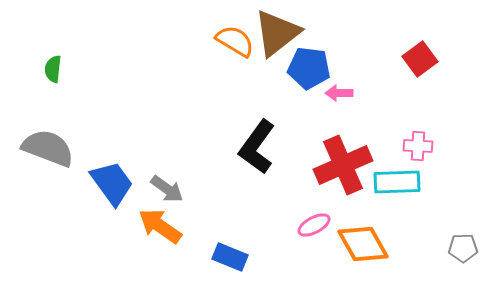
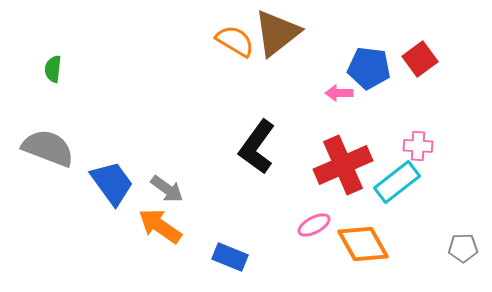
blue pentagon: moved 60 px right
cyan rectangle: rotated 36 degrees counterclockwise
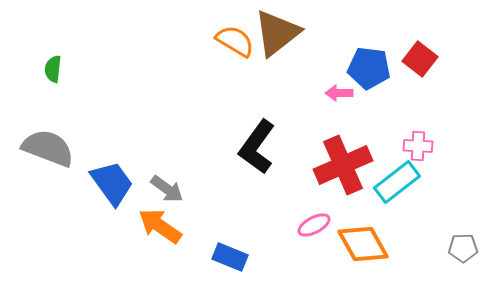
red square: rotated 16 degrees counterclockwise
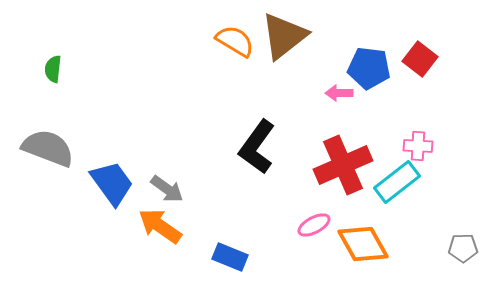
brown triangle: moved 7 px right, 3 px down
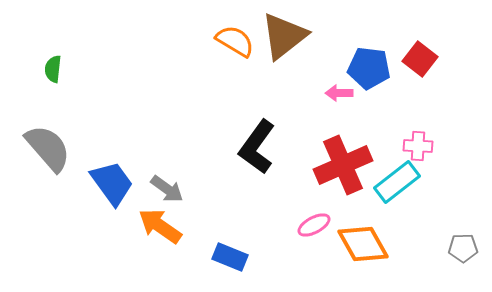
gray semicircle: rotated 28 degrees clockwise
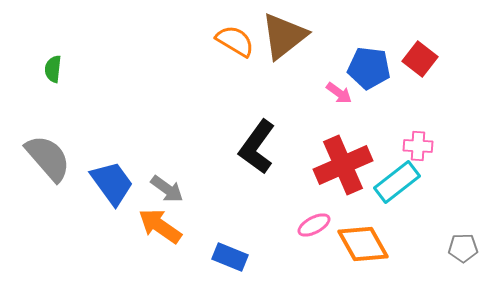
pink arrow: rotated 144 degrees counterclockwise
gray semicircle: moved 10 px down
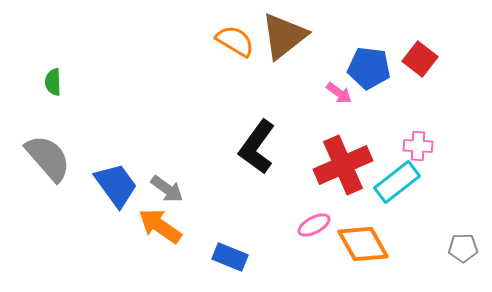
green semicircle: moved 13 px down; rotated 8 degrees counterclockwise
blue trapezoid: moved 4 px right, 2 px down
